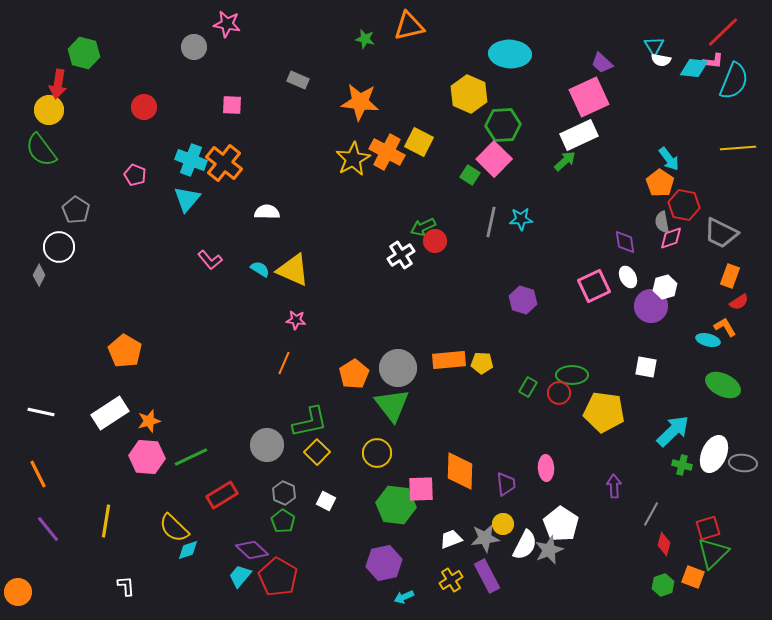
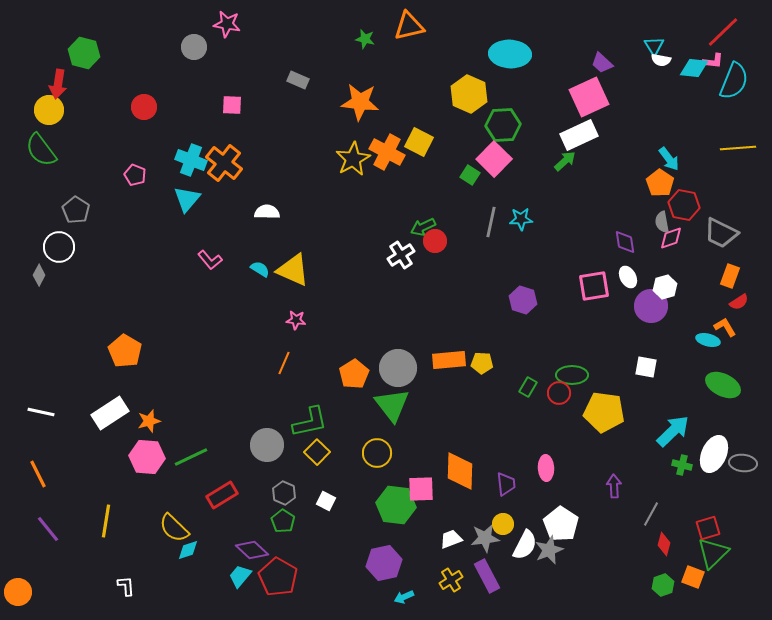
pink square at (594, 286): rotated 16 degrees clockwise
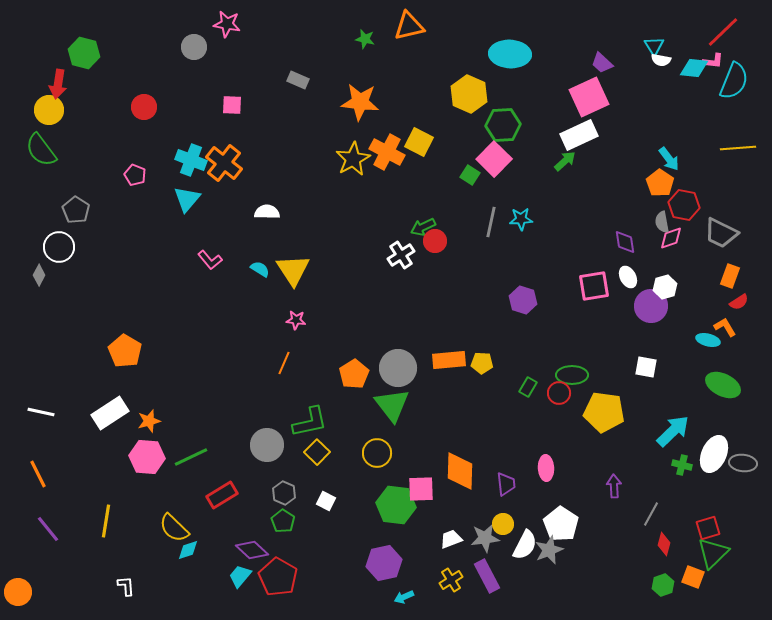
yellow triangle at (293, 270): rotated 33 degrees clockwise
